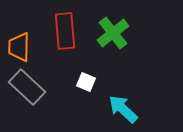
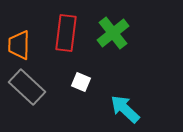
red rectangle: moved 1 px right, 2 px down; rotated 12 degrees clockwise
orange trapezoid: moved 2 px up
white square: moved 5 px left
cyan arrow: moved 2 px right
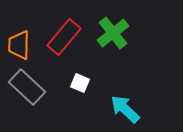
red rectangle: moved 2 px left, 4 px down; rotated 33 degrees clockwise
white square: moved 1 px left, 1 px down
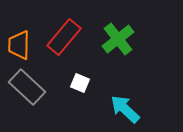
green cross: moved 5 px right, 6 px down
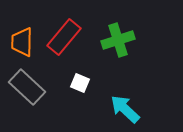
green cross: moved 1 px down; rotated 20 degrees clockwise
orange trapezoid: moved 3 px right, 3 px up
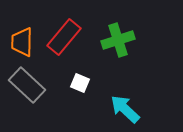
gray rectangle: moved 2 px up
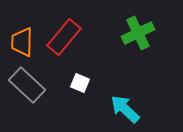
green cross: moved 20 px right, 7 px up; rotated 8 degrees counterclockwise
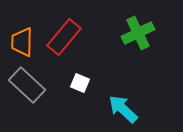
cyan arrow: moved 2 px left
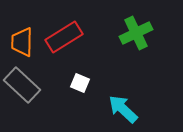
green cross: moved 2 px left
red rectangle: rotated 18 degrees clockwise
gray rectangle: moved 5 px left
